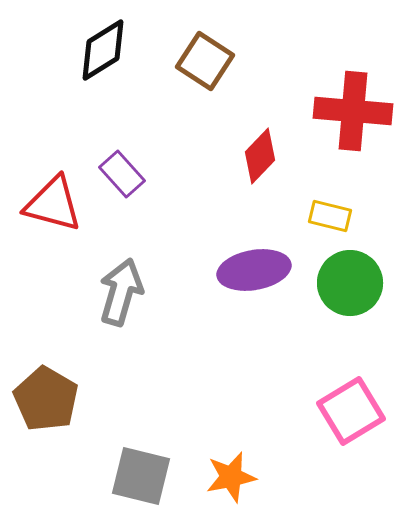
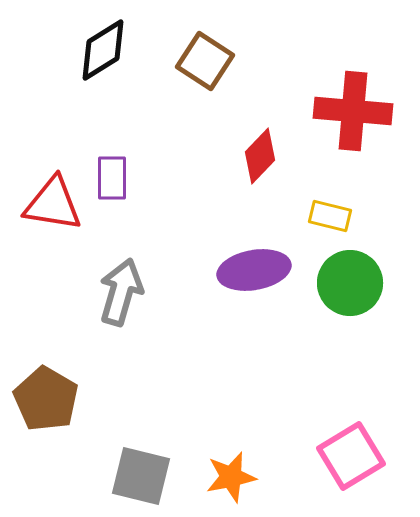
purple rectangle: moved 10 px left, 4 px down; rotated 42 degrees clockwise
red triangle: rotated 6 degrees counterclockwise
pink square: moved 45 px down
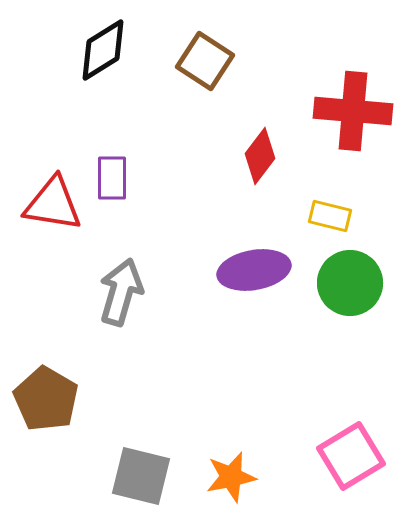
red diamond: rotated 6 degrees counterclockwise
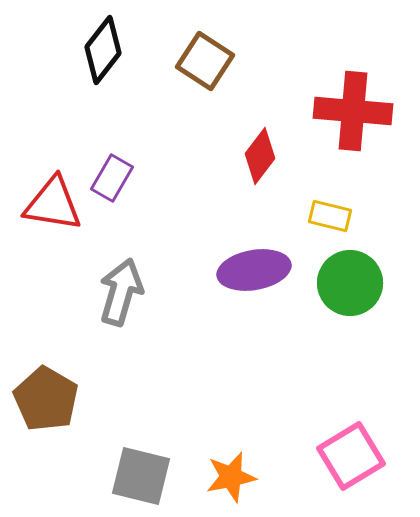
black diamond: rotated 20 degrees counterclockwise
purple rectangle: rotated 30 degrees clockwise
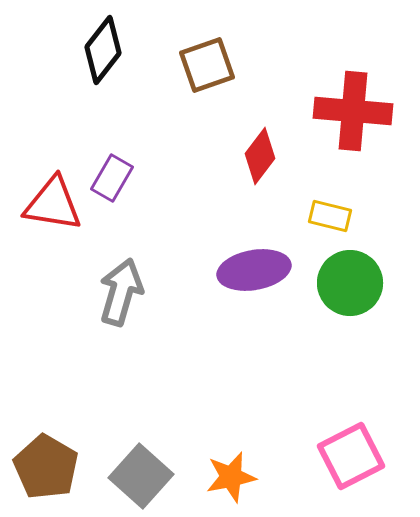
brown square: moved 2 px right, 4 px down; rotated 38 degrees clockwise
brown pentagon: moved 68 px down
pink square: rotated 4 degrees clockwise
gray square: rotated 28 degrees clockwise
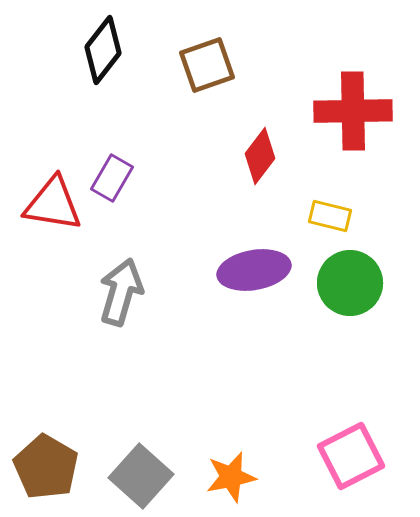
red cross: rotated 6 degrees counterclockwise
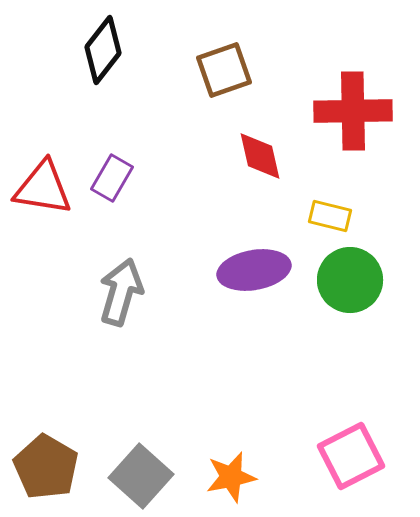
brown square: moved 17 px right, 5 px down
red diamond: rotated 50 degrees counterclockwise
red triangle: moved 10 px left, 16 px up
green circle: moved 3 px up
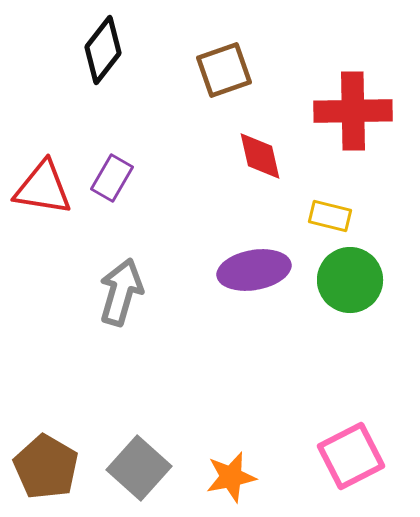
gray square: moved 2 px left, 8 px up
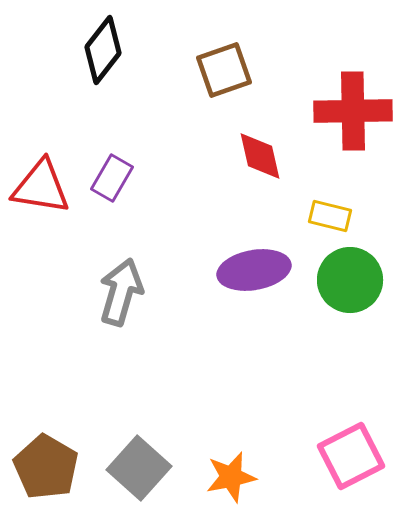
red triangle: moved 2 px left, 1 px up
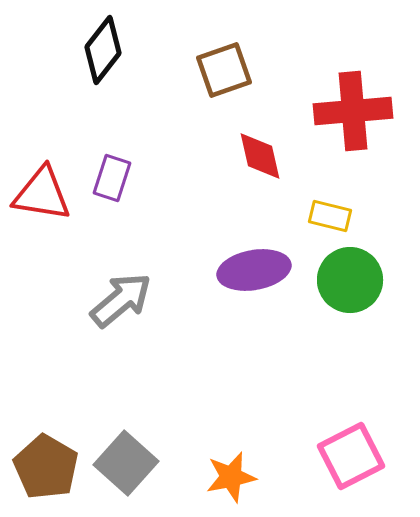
red cross: rotated 4 degrees counterclockwise
purple rectangle: rotated 12 degrees counterclockwise
red triangle: moved 1 px right, 7 px down
gray arrow: moved 8 px down; rotated 34 degrees clockwise
gray square: moved 13 px left, 5 px up
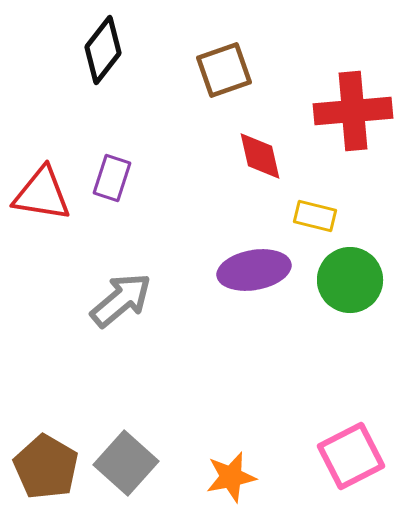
yellow rectangle: moved 15 px left
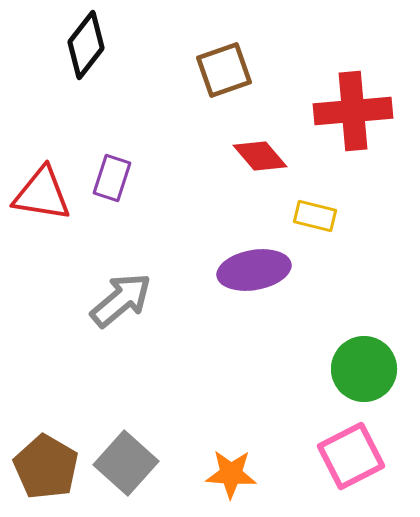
black diamond: moved 17 px left, 5 px up
red diamond: rotated 28 degrees counterclockwise
green circle: moved 14 px right, 89 px down
orange star: moved 3 px up; rotated 15 degrees clockwise
